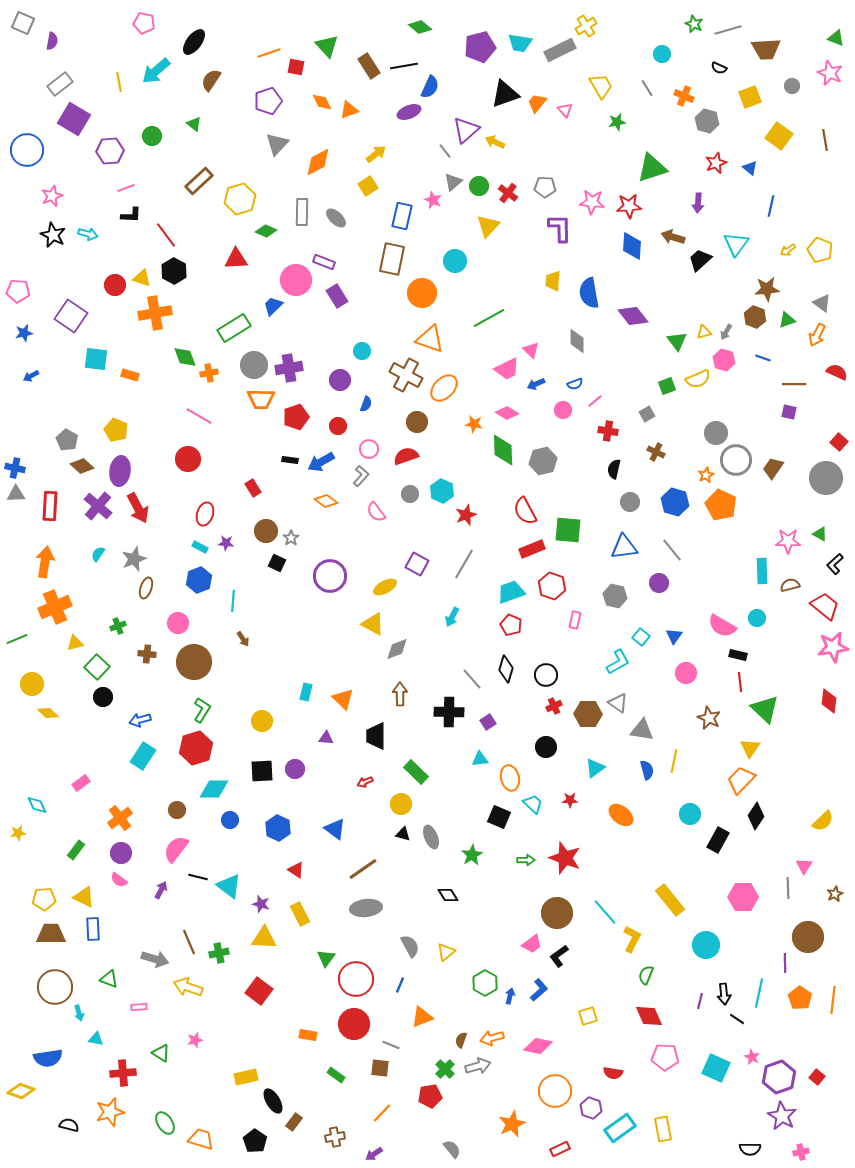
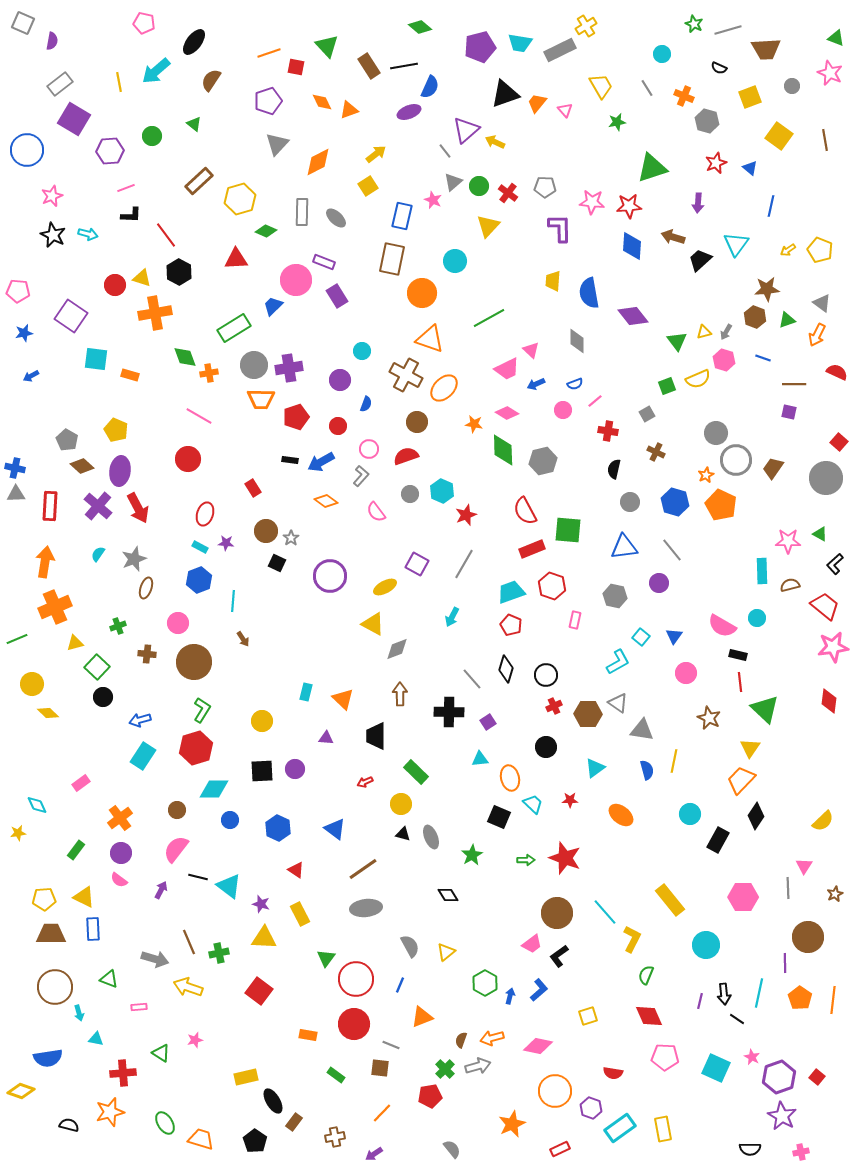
black hexagon at (174, 271): moved 5 px right, 1 px down
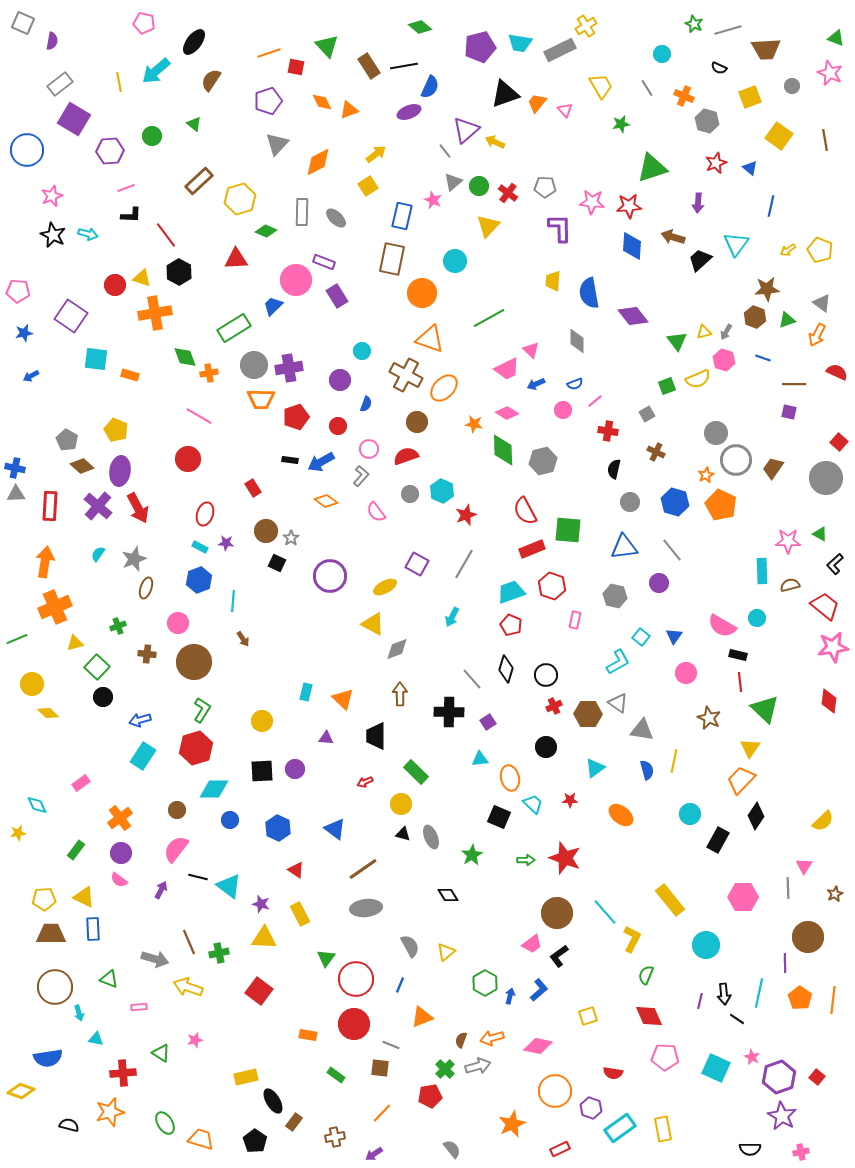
green star at (617, 122): moved 4 px right, 2 px down
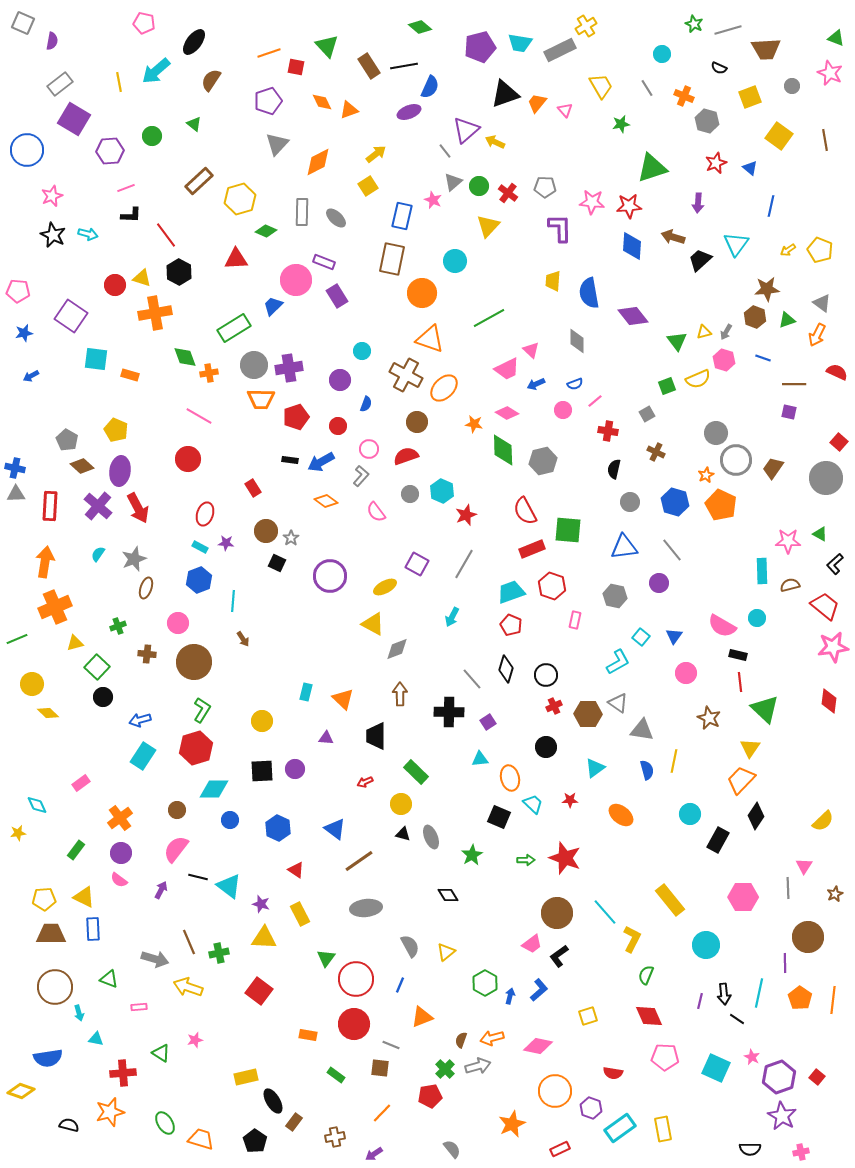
brown line at (363, 869): moved 4 px left, 8 px up
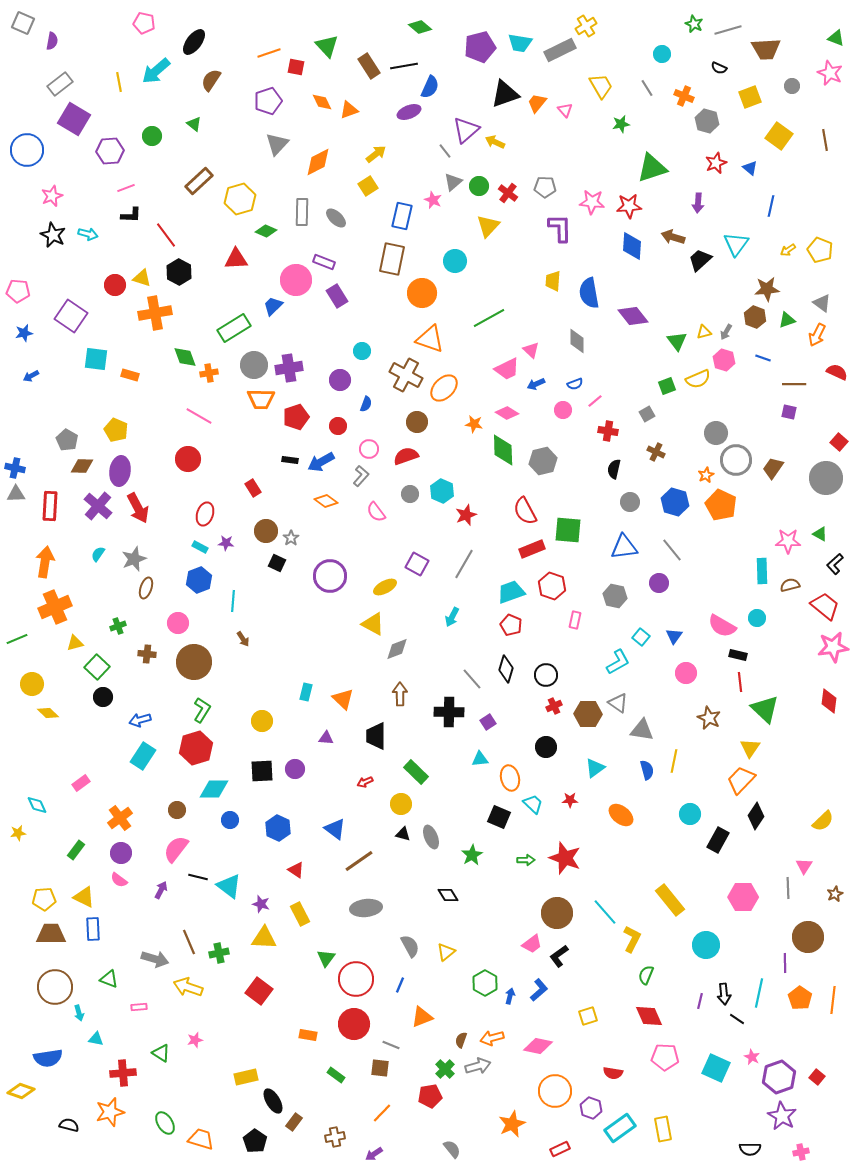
brown diamond at (82, 466): rotated 40 degrees counterclockwise
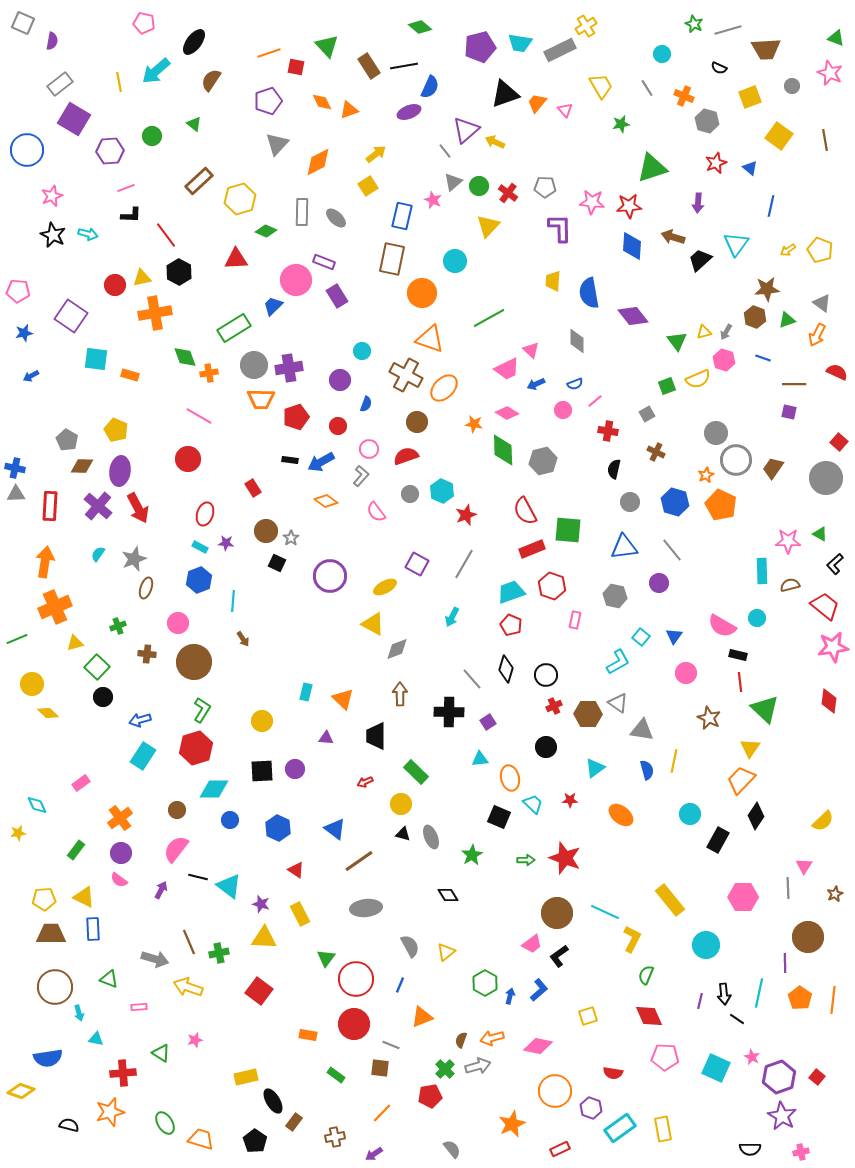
yellow triangle at (142, 278): rotated 30 degrees counterclockwise
cyan line at (605, 912): rotated 24 degrees counterclockwise
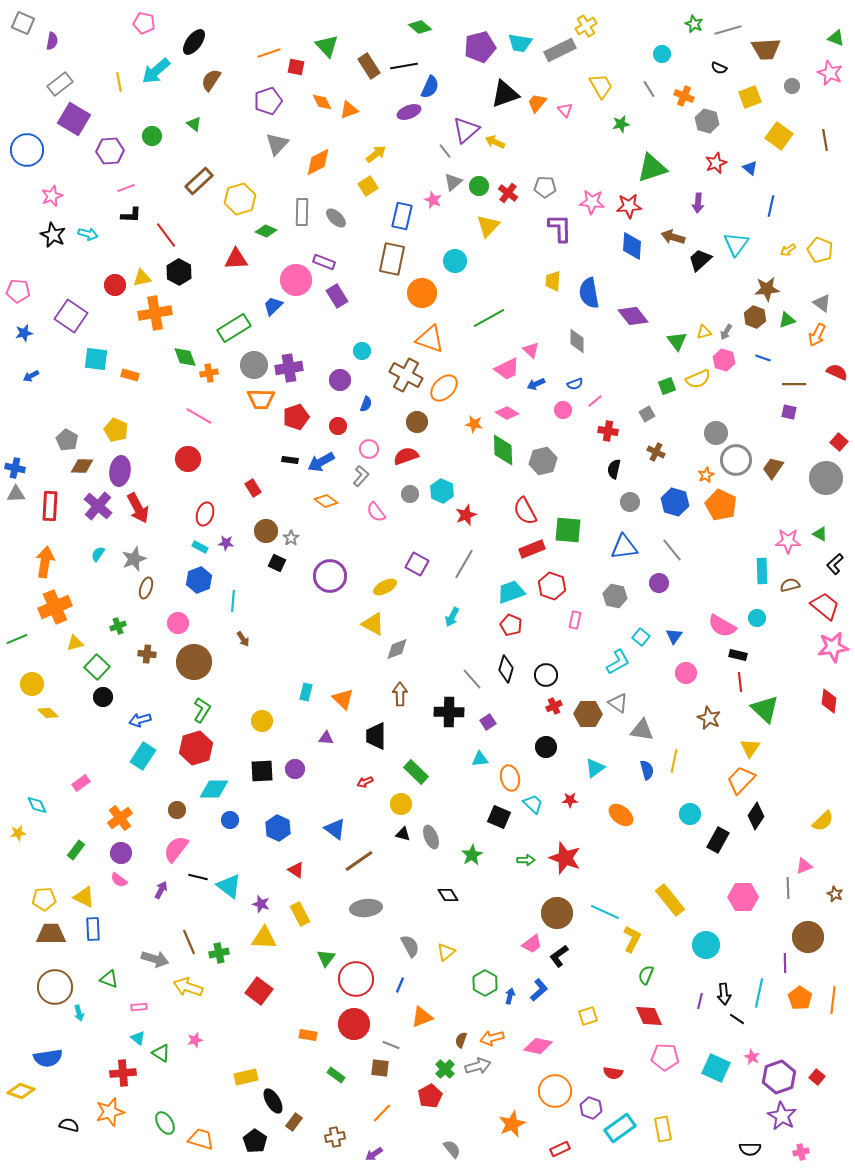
gray line at (647, 88): moved 2 px right, 1 px down
pink triangle at (804, 866): rotated 36 degrees clockwise
brown star at (835, 894): rotated 21 degrees counterclockwise
cyan triangle at (96, 1039): moved 42 px right, 1 px up; rotated 28 degrees clockwise
red pentagon at (430, 1096): rotated 20 degrees counterclockwise
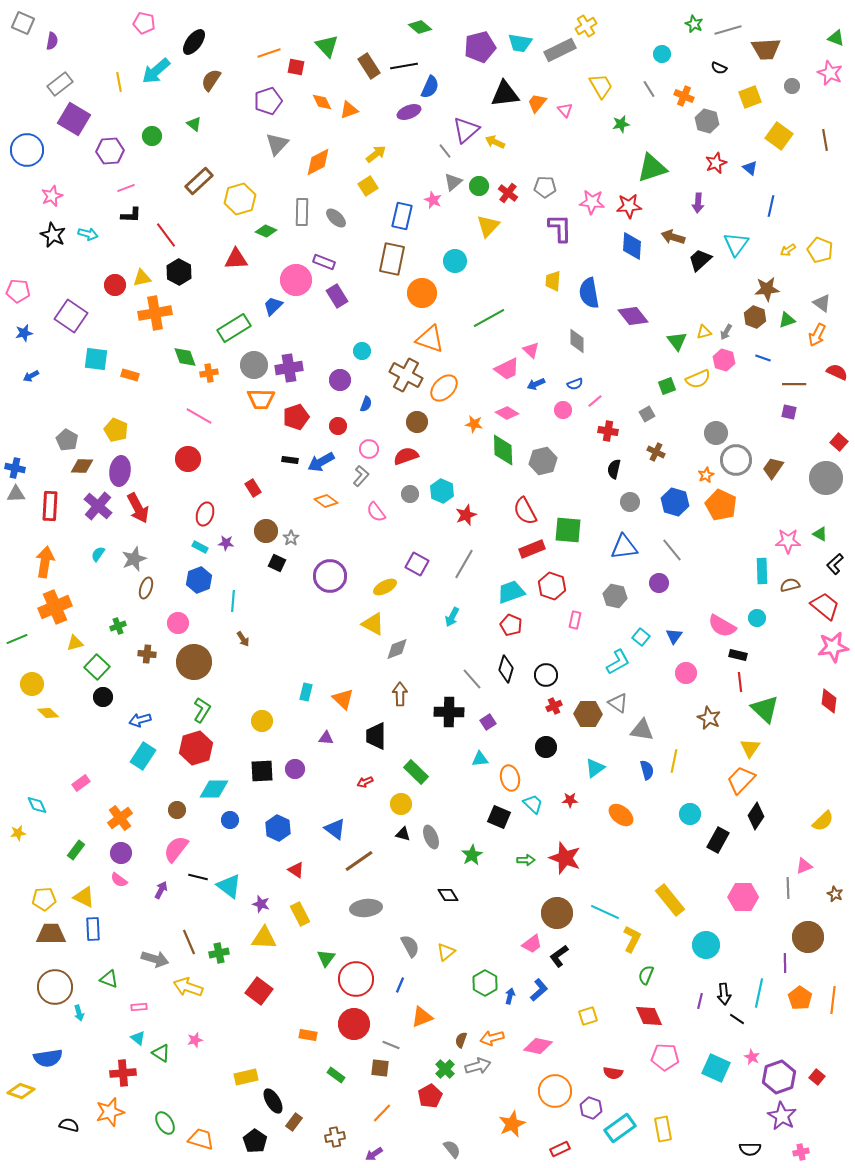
black triangle at (505, 94): rotated 12 degrees clockwise
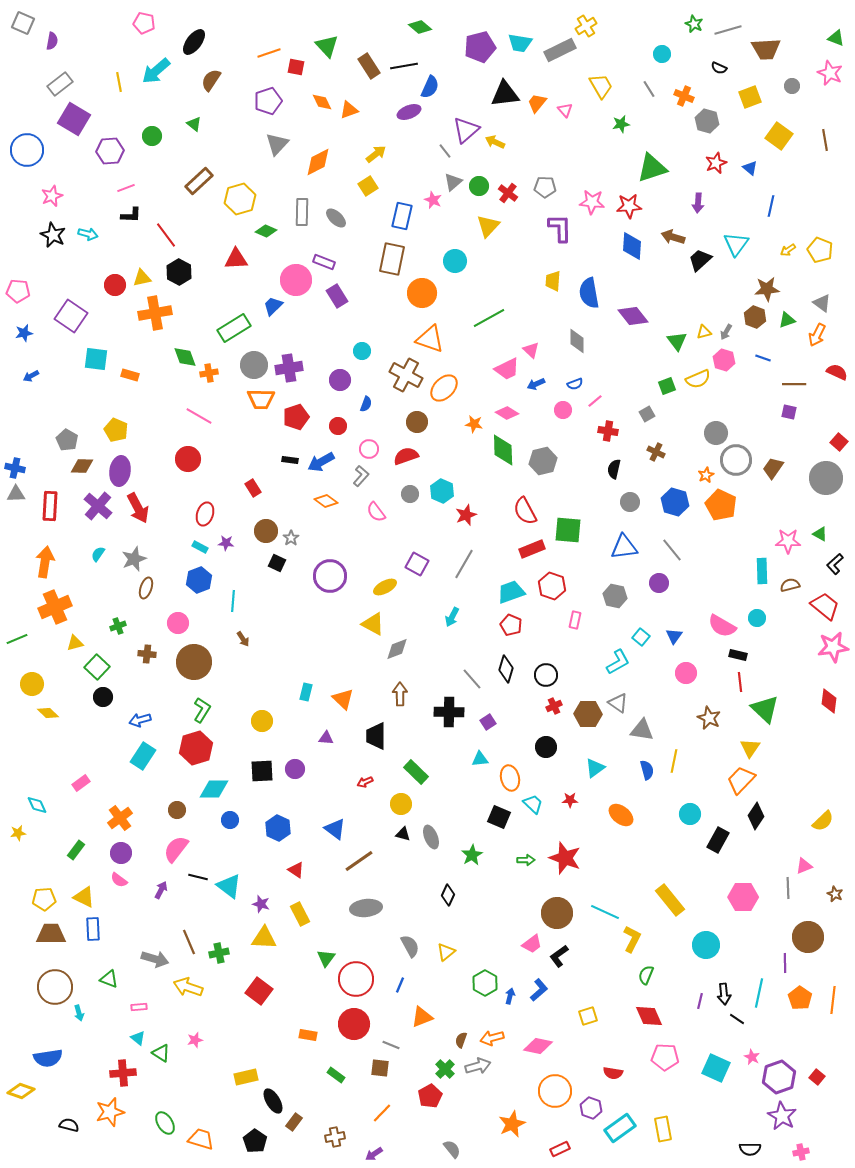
black diamond at (448, 895): rotated 55 degrees clockwise
